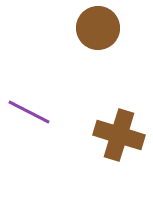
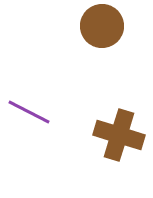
brown circle: moved 4 px right, 2 px up
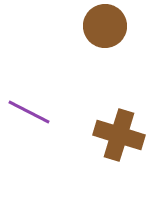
brown circle: moved 3 px right
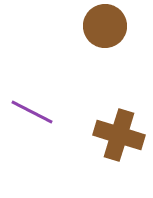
purple line: moved 3 px right
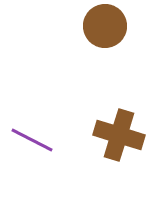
purple line: moved 28 px down
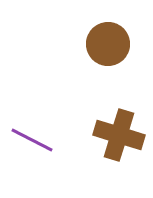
brown circle: moved 3 px right, 18 px down
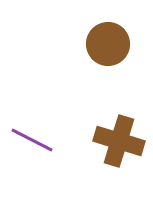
brown cross: moved 6 px down
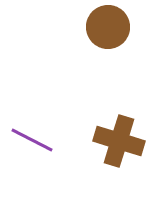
brown circle: moved 17 px up
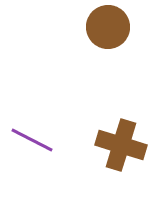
brown cross: moved 2 px right, 4 px down
